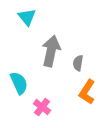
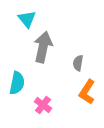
cyan triangle: moved 2 px down
gray arrow: moved 8 px left, 4 px up
cyan semicircle: moved 2 px left; rotated 35 degrees clockwise
pink cross: moved 1 px right, 2 px up
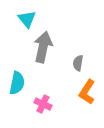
pink cross: moved 1 px up; rotated 12 degrees counterclockwise
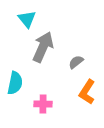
gray arrow: rotated 12 degrees clockwise
gray semicircle: moved 2 px left, 1 px up; rotated 42 degrees clockwise
cyan semicircle: moved 2 px left
pink cross: rotated 24 degrees counterclockwise
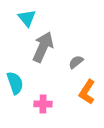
cyan triangle: moved 1 px up
cyan semicircle: rotated 30 degrees counterclockwise
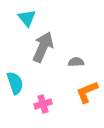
gray semicircle: rotated 35 degrees clockwise
orange L-shape: rotated 35 degrees clockwise
pink cross: rotated 18 degrees counterclockwise
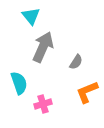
cyan triangle: moved 4 px right, 2 px up
gray semicircle: rotated 126 degrees clockwise
cyan semicircle: moved 4 px right
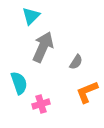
cyan triangle: rotated 24 degrees clockwise
pink cross: moved 2 px left
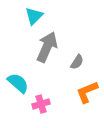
cyan triangle: moved 3 px right
gray arrow: moved 4 px right
gray semicircle: moved 1 px right
cyan semicircle: moved 1 px left; rotated 30 degrees counterclockwise
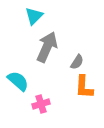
cyan semicircle: moved 2 px up
orange L-shape: moved 3 px left, 5 px up; rotated 65 degrees counterclockwise
